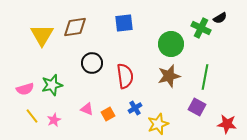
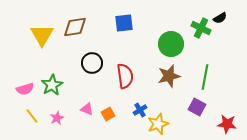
green star: rotated 15 degrees counterclockwise
blue cross: moved 5 px right, 2 px down
pink star: moved 3 px right, 2 px up
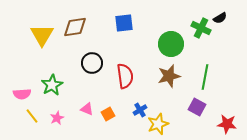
pink semicircle: moved 3 px left, 5 px down; rotated 12 degrees clockwise
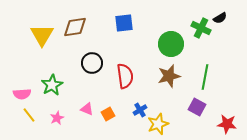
yellow line: moved 3 px left, 1 px up
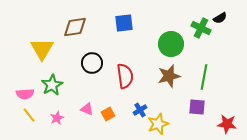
yellow triangle: moved 14 px down
green line: moved 1 px left
pink semicircle: moved 3 px right
purple square: rotated 24 degrees counterclockwise
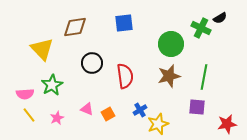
yellow triangle: rotated 15 degrees counterclockwise
red star: rotated 18 degrees counterclockwise
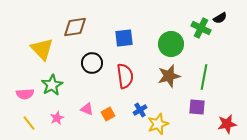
blue square: moved 15 px down
yellow line: moved 8 px down
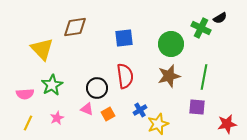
black circle: moved 5 px right, 25 px down
yellow line: moved 1 px left; rotated 63 degrees clockwise
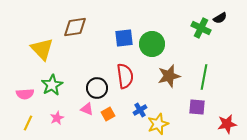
green circle: moved 19 px left
